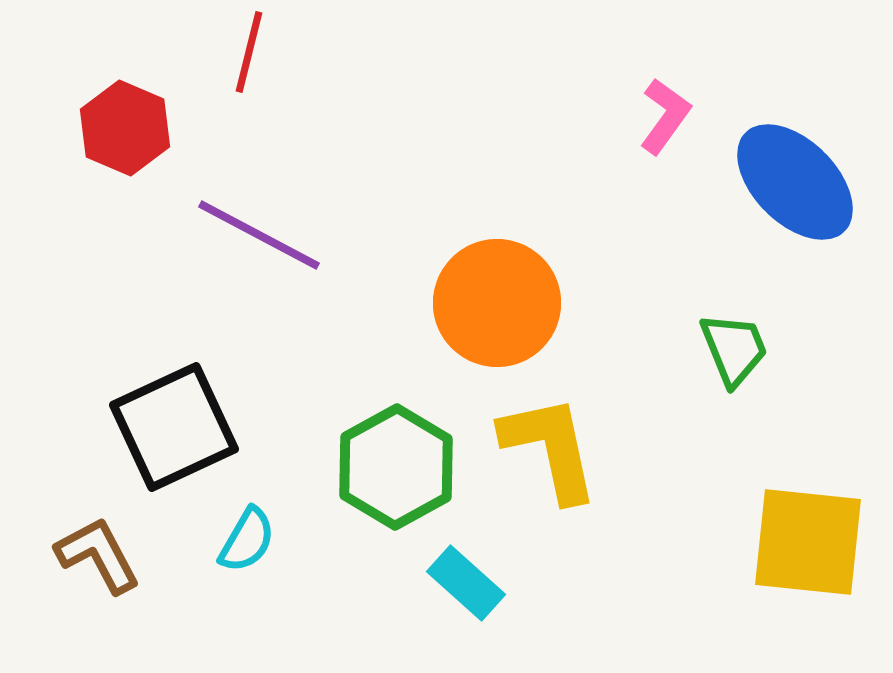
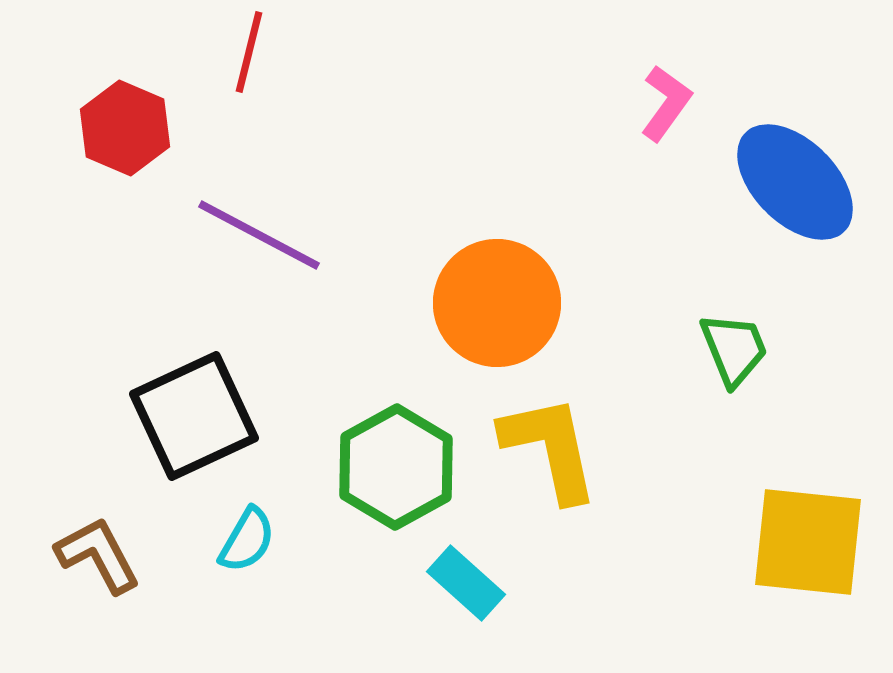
pink L-shape: moved 1 px right, 13 px up
black square: moved 20 px right, 11 px up
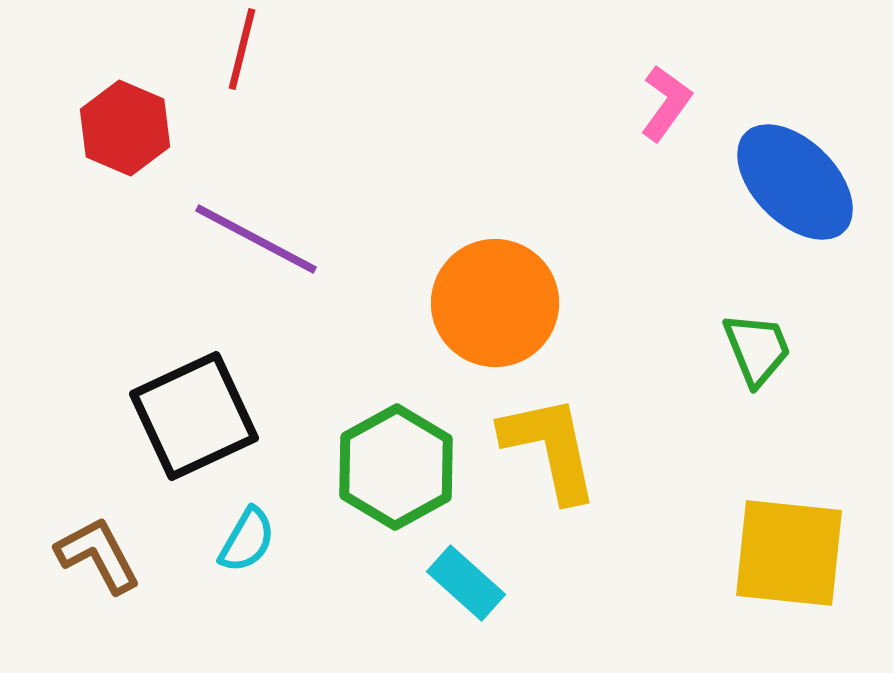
red line: moved 7 px left, 3 px up
purple line: moved 3 px left, 4 px down
orange circle: moved 2 px left
green trapezoid: moved 23 px right
yellow square: moved 19 px left, 11 px down
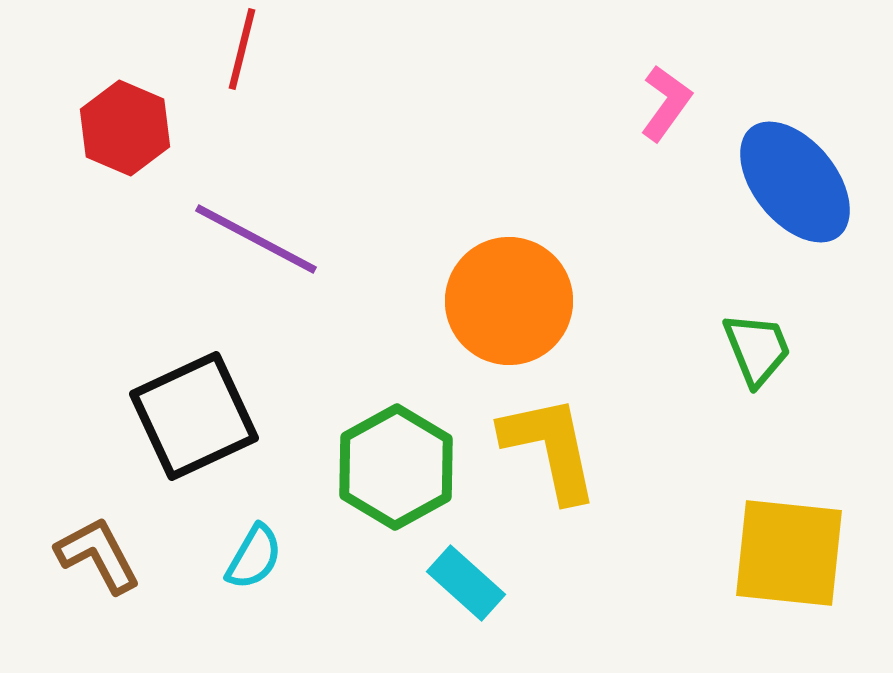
blue ellipse: rotated 6 degrees clockwise
orange circle: moved 14 px right, 2 px up
cyan semicircle: moved 7 px right, 17 px down
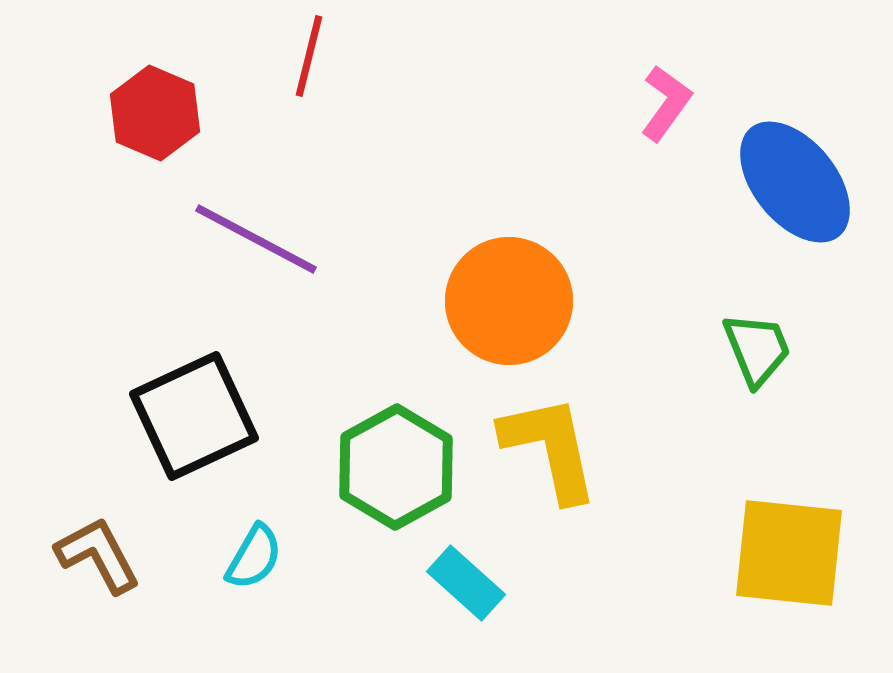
red line: moved 67 px right, 7 px down
red hexagon: moved 30 px right, 15 px up
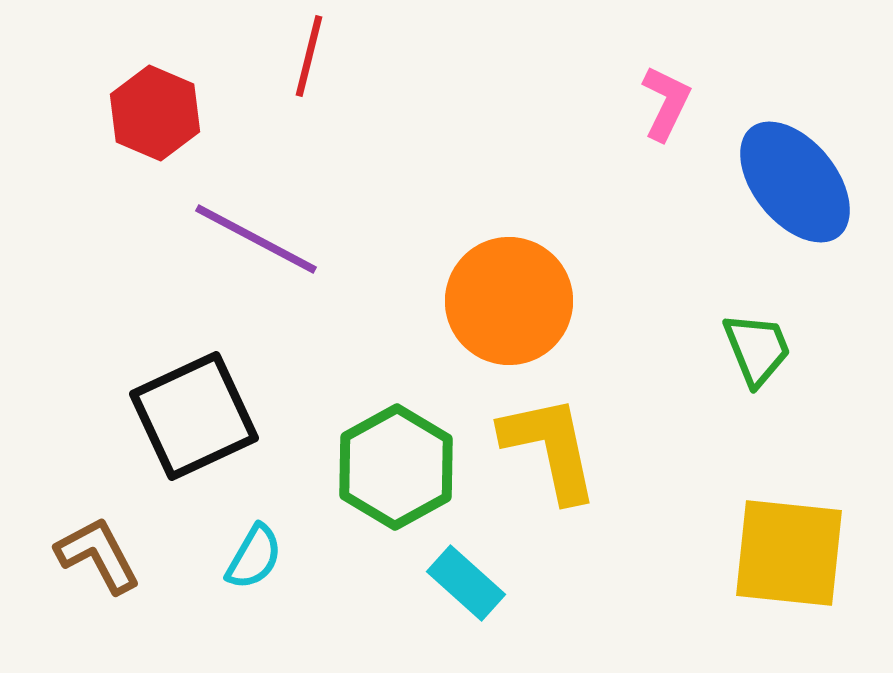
pink L-shape: rotated 10 degrees counterclockwise
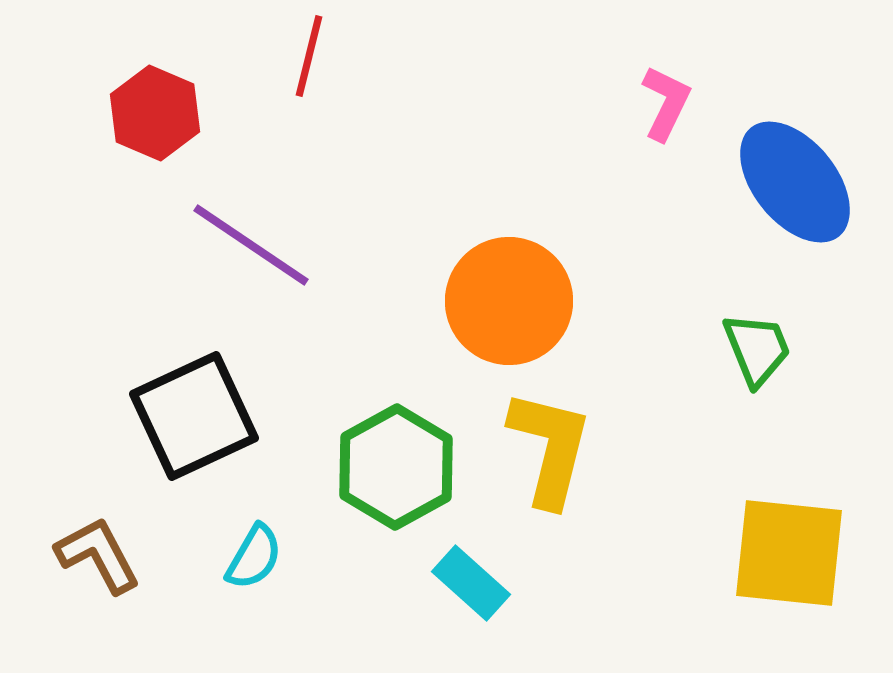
purple line: moved 5 px left, 6 px down; rotated 6 degrees clockwise
yellow L-shape: rotated 26 degrees clockwise
cyan rectangle: moved 5 px right
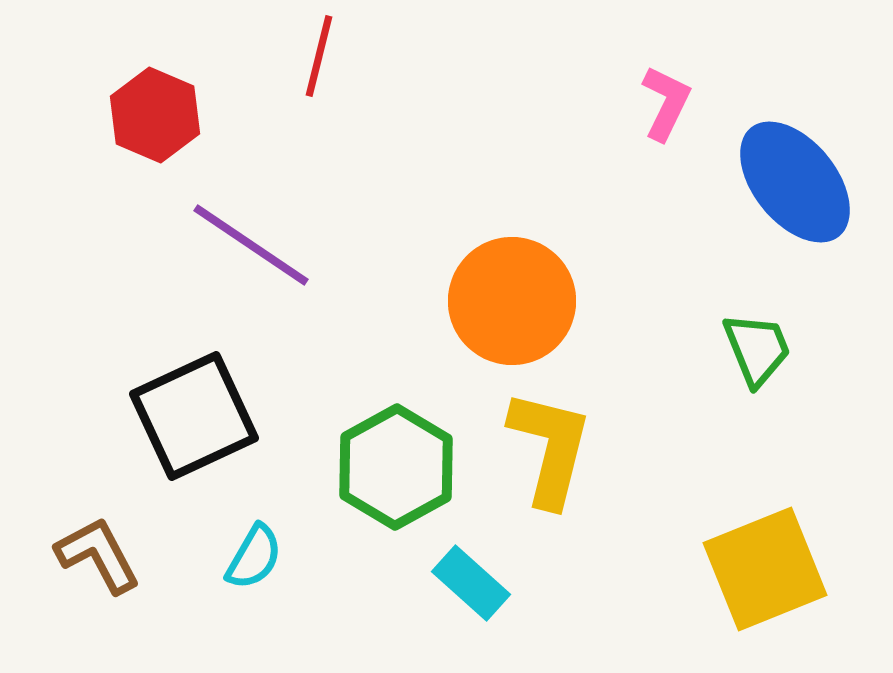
red line: moved 10 px right
red hexagon: moved 2 px down
orange circle: moved 3 px right
yellow square: moved 24 px left, 16 px down; rotated 28 degrees counterclockwise
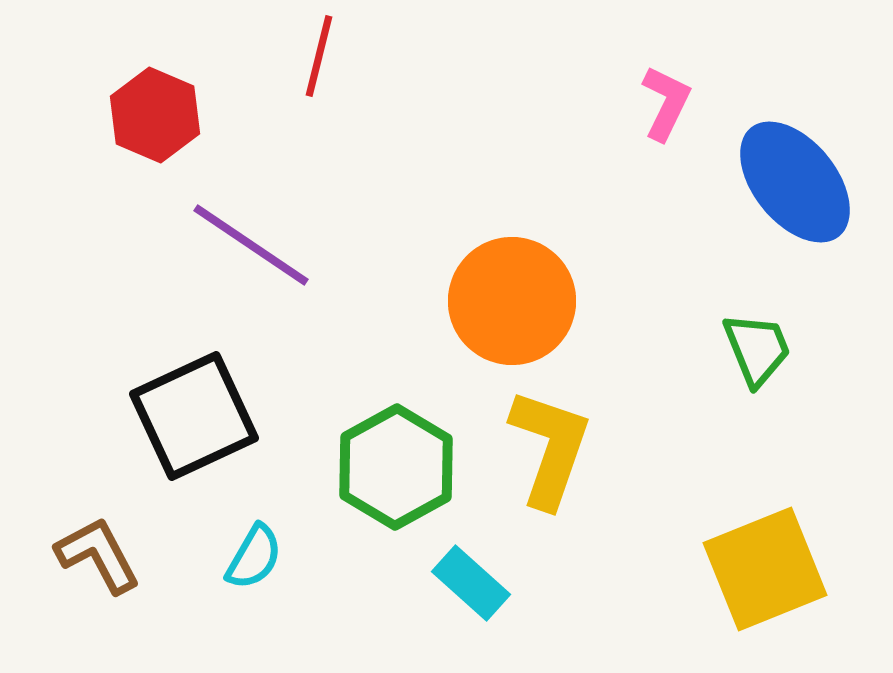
yellow L-shape: rotated 5 degrees clockwise
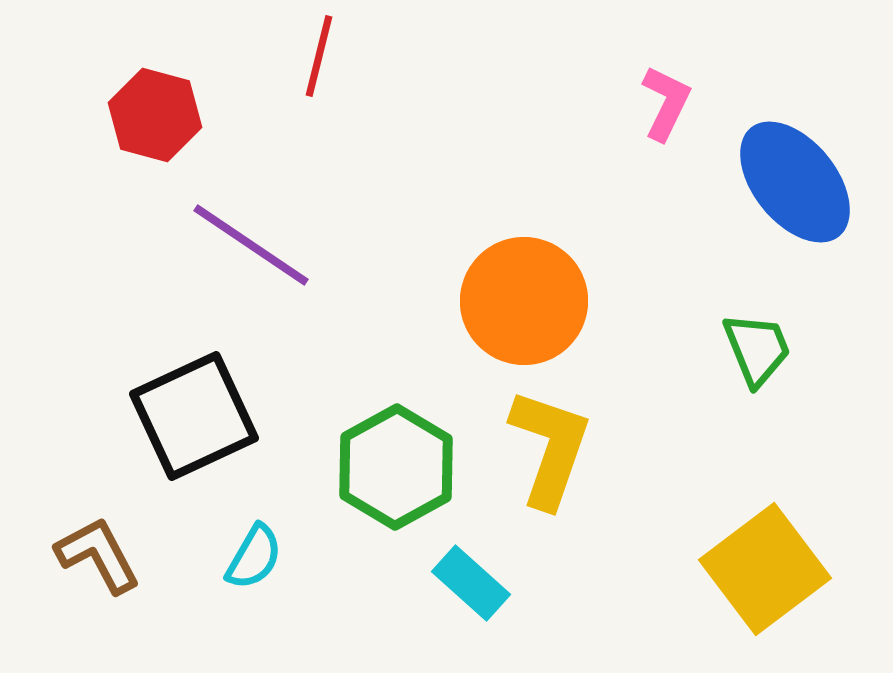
red hexagon: rotated 8 degrees counterclockwise
orange circle: moved 12 px right
yellow square: rotated 15 degrees counterclockwise
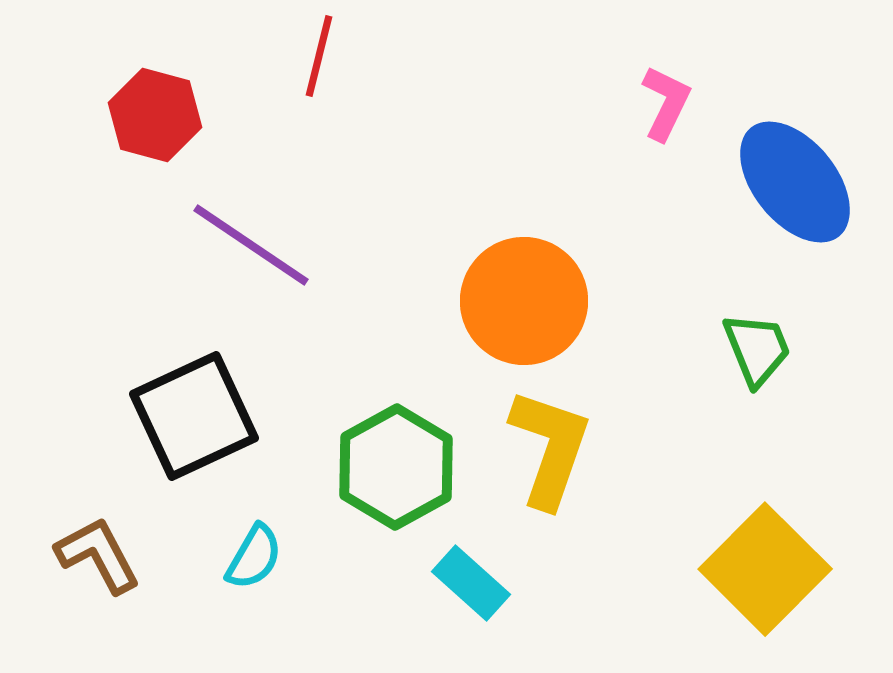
yellow square: rotated 8 degrees counterclockwise
